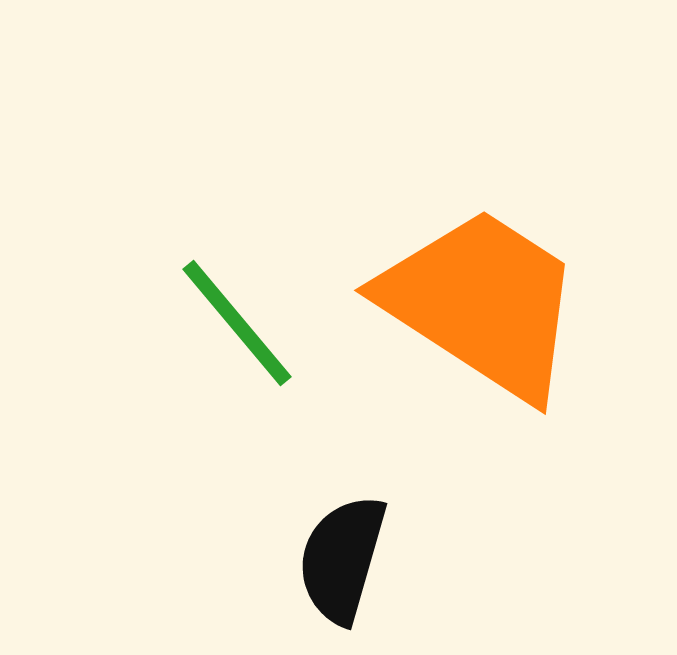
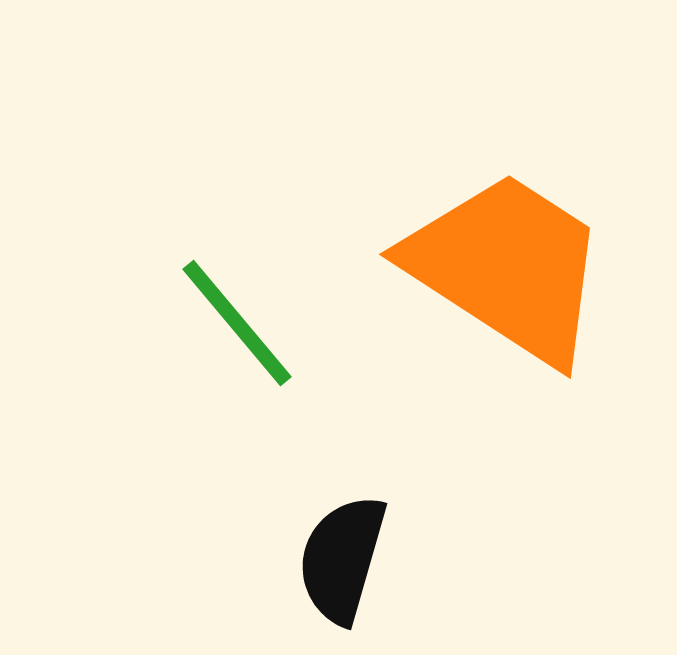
orange trapezoid: moved 25 px right, 36 px up
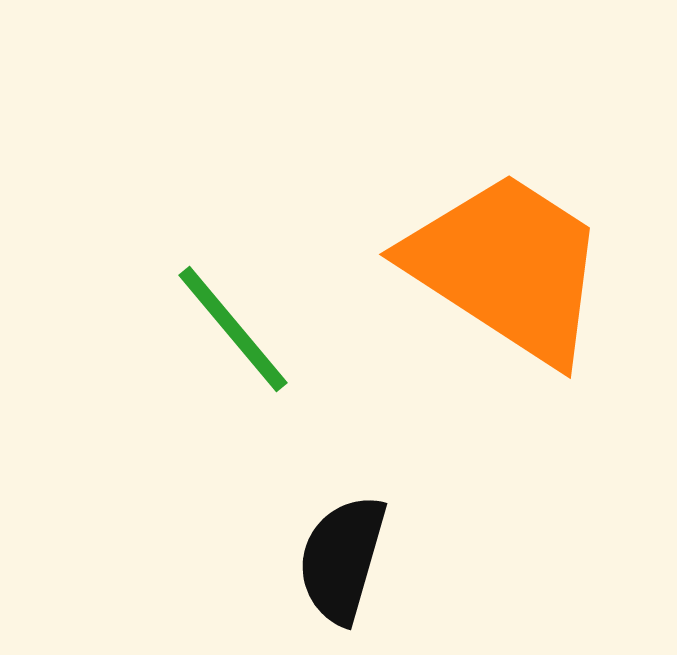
green line: moved 4 px left, 6 px down
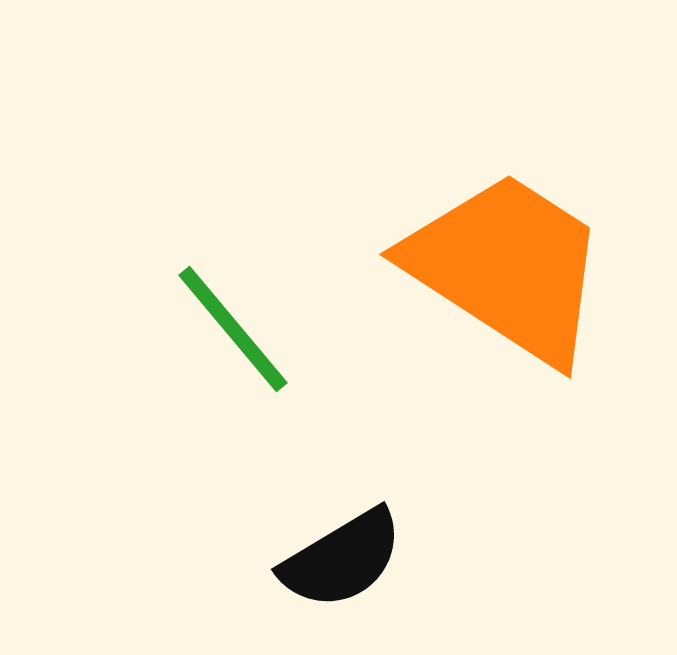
black semicircle: rotated 137 degrees counterclockwise
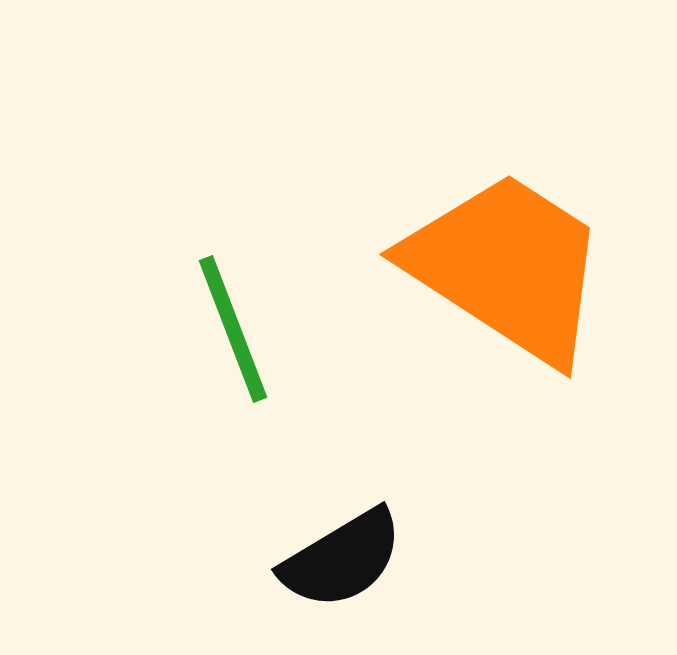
green line: rotated 19 degrees clockwise
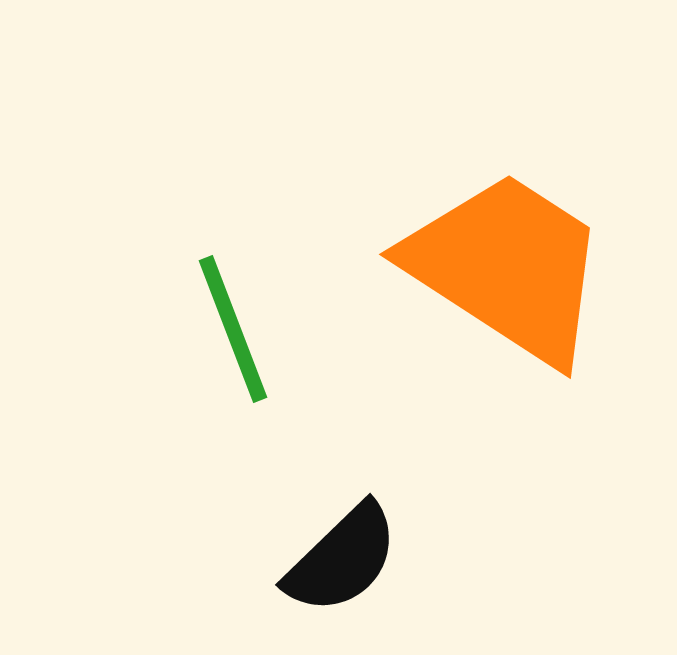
black semicircle: rotated 13 degrees counterclockwise
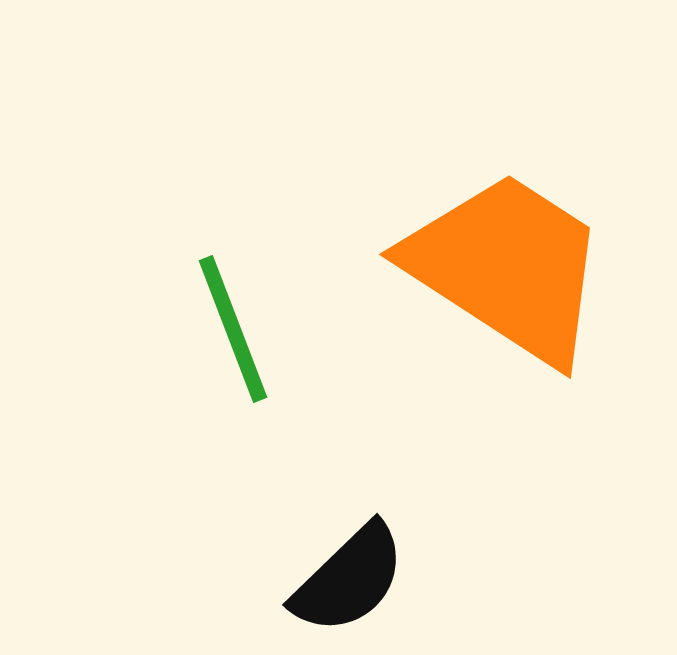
black semicircle: moved 7 px right, 20 px down
